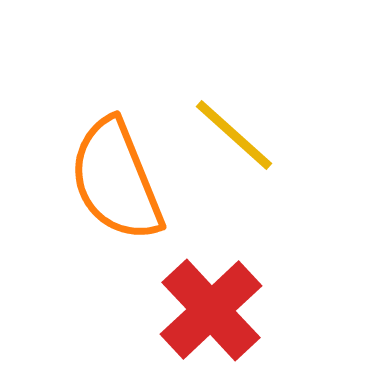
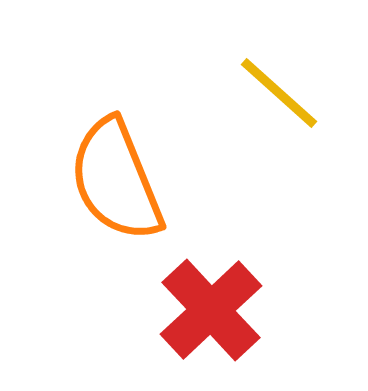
yellow line: moved 45 px right, 42 px up
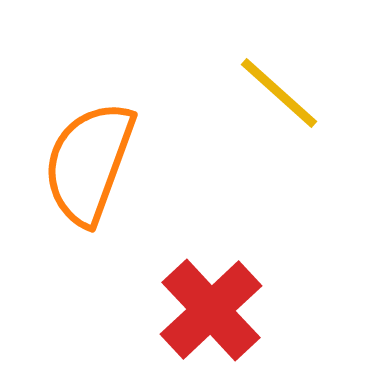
orange semicircle: moved 27 px left, 17 px up; rotated 42 degrees clockwise
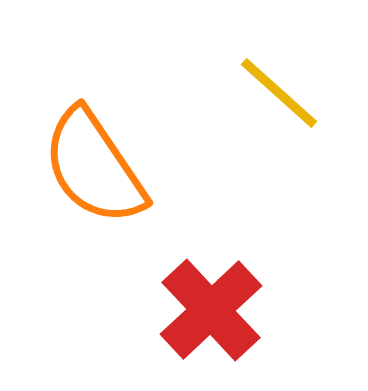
orange semicircle: moved 5 px right, 4 px down; rotated 54 degrees counterclockwise
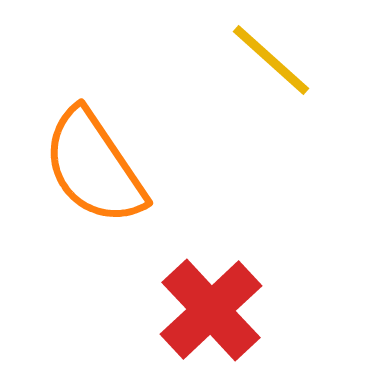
yellow line: moved 8 px left, 33 px up
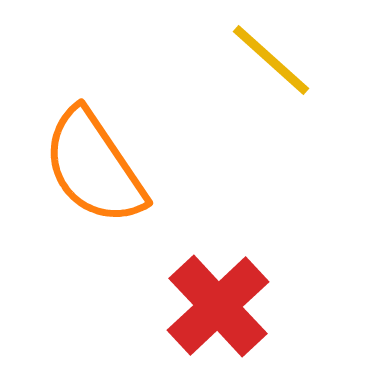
red cross: moved 7 px right, 4 px up
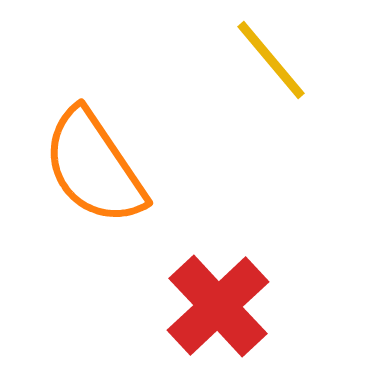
yellow line: rotated 8 degrees clockwise
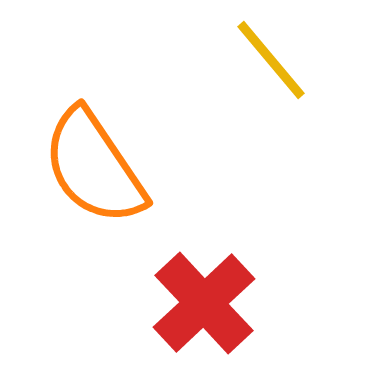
red cross: moved 14 px left, 3 px up
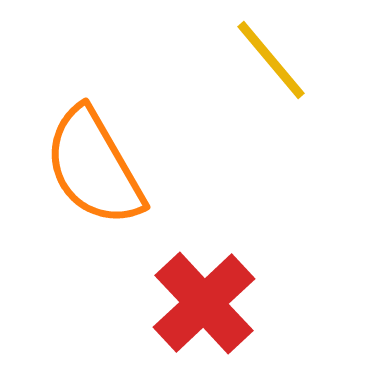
orange semicircle: rotated 4 degrees clockwise
